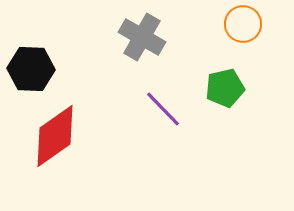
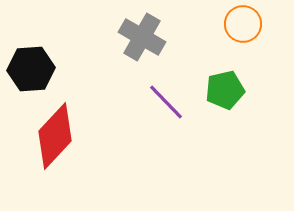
black hexagon: rotated 6 degrees counterclockwise
green pentagon: moved 2 px down
purple line: moved 3 px right, 7 px up
red diamond: rotated 12 degrees counterclockwise
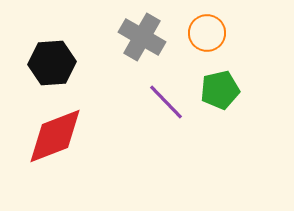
orange circle: moved 36 px left, 9 px down
black hexagon: moved 21 px right, 6 px up
green pentagon: moved 5 px left
red diamond: rotated 26 degrees clockwise
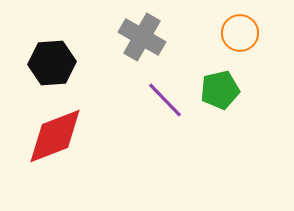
orange circle: moved 33 px right
purple line: moved 1 px left, 2 px up
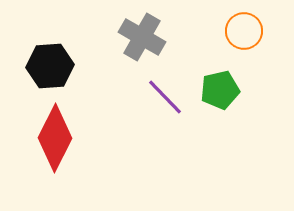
orange circle: moved 4 px right, 2 px up
black hexagon: moved 2 px left, 3 px down
purple line: moved 3 px up
red diamond: moved 2 px down; rotated 42 degrees counterclockwise
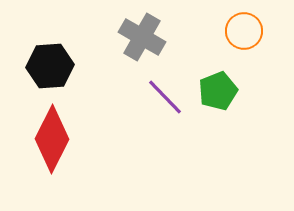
green pentagon: moved 2 px left, 1 px down; rotated 9 degrees counterclockwise
red diamond: moved 3 px left, 1 px down
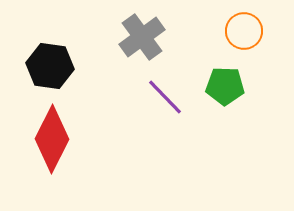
gray cross: rotated 24 degrees clockwise
black hexagon: rotated 12 degrees clockwise
green pentagon: moved 7 px right, 5 px up; rotated 24 degrees clockwise
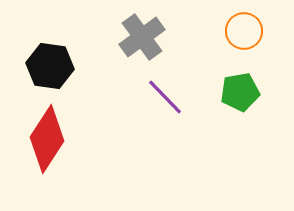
green pentagon: moved 15 px right, 6 px down; rotated 12 degrees counterclockwise
red diamond: moved 5 px left; rotated 6 degrees clockwise
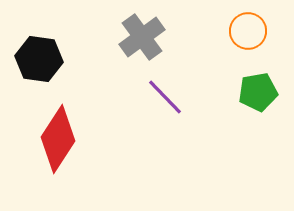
orange circle: moved 4 px right
black hexagon: moved 11 px left, 7 px up
green pentagon: moved 18 px right
red diamond: moved 11 px right
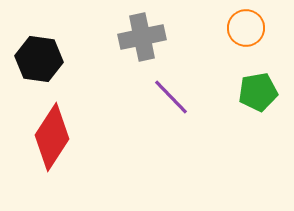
orange circle: moved 2 px left, 3 px up
gray cross: rotated 24 degrees clockwise
purple line: moved 6 px right
red diamond: moved 6 px left, 2 px up
